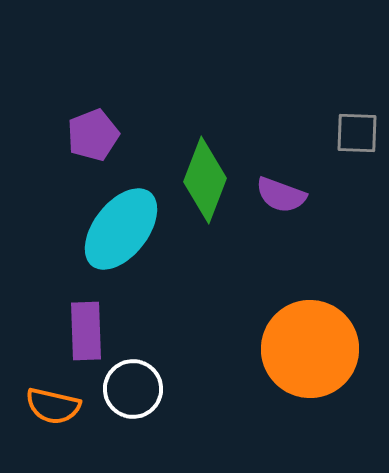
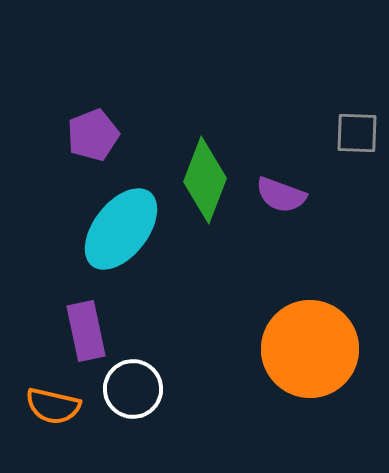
purple rectangle: rotated 10 degrees counterclockwise
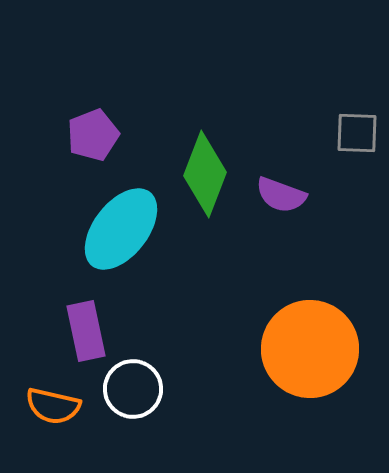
green diamond: moved 6 px up
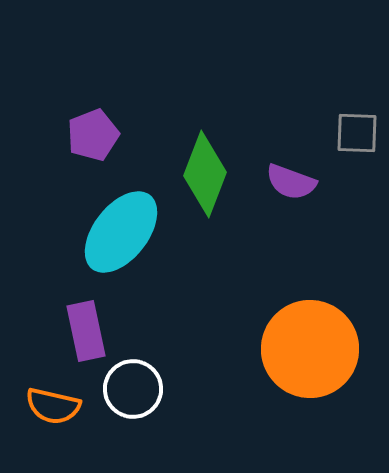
purple semicircle: moved 10 px right, 13 px up
cyan ellipse: moved 3 px down
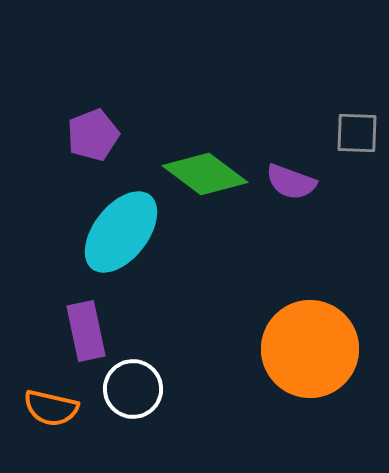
green diamond: rotated 74 degrees counterclockwise
orange semicircle: moved 2 px left, 2 px down
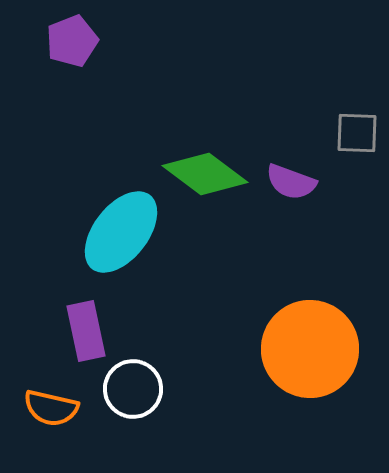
purple pentagon: moved 21 px left, 94 px up
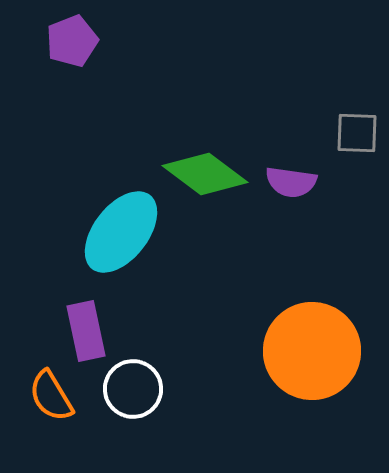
purple semicircle: rotated 12 degrees counterclockwise
orange circle: moved 2 px right, 2 px down
orange semicircle: moved 12 px up; rotated 46 degrees clockwise
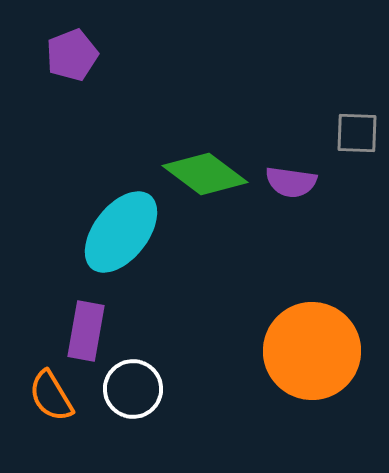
purple pentagon: moved 14 px down
purple rectangle: rotated 22 degrees clockwise
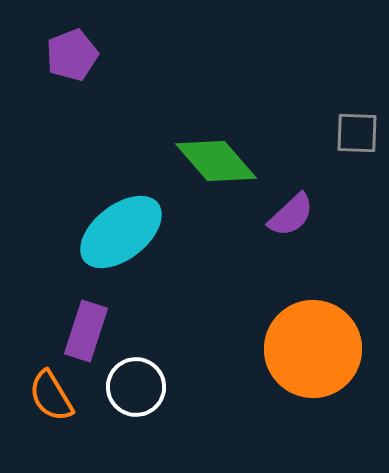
green diamond: moved 11 px right, 13 px up; rotated 12 degrees clockwise
purple semicircle: moved 33 px down; rotated 51 degrees counterclockwise
cyan ellipse: rotated 14 degrees clockwise
purple rectangle: rotated 8 degrees clockwise
orange circle: moved 1 px right, 2 px up
white circle: moved 3 px right, 2 px up
